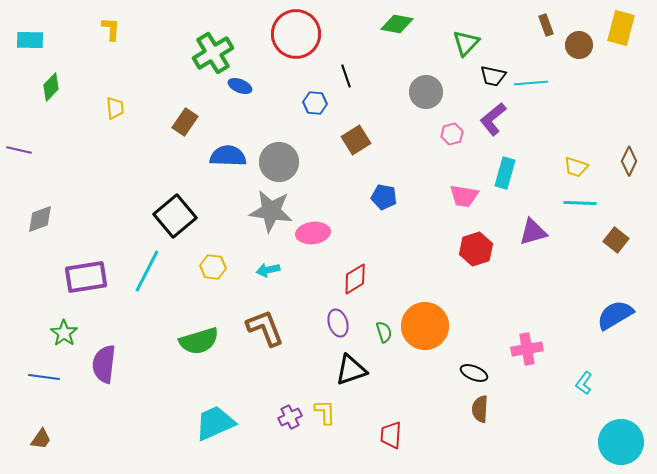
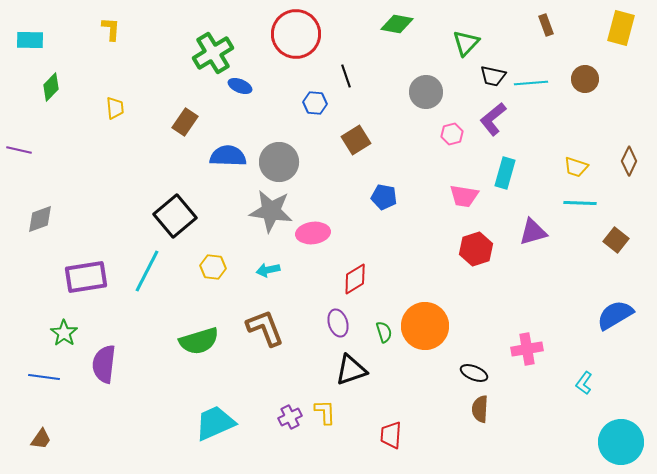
brown circle at (579, 45): moved 6 px right, 34 px down
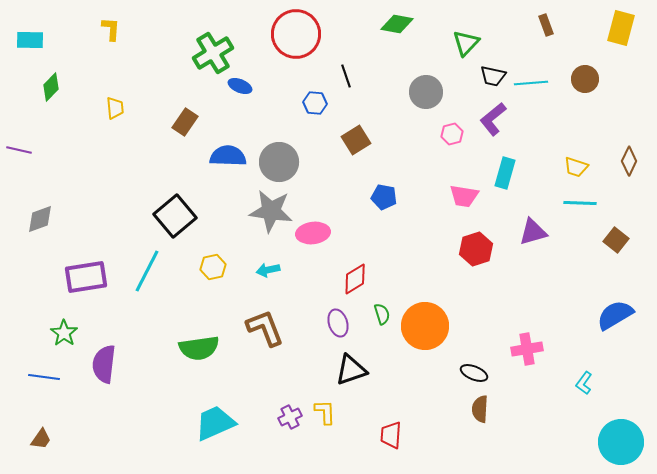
yellow hexagon at (213, 267): rotated 20 degrees counterclockwise
green semicircle at (384, 332): moved 2 px left, 18 px up
green semicircle at (199, 341): moved 7 px down; rotated 9 degrees clockwise
